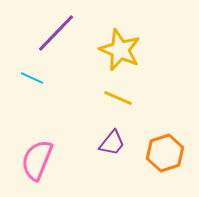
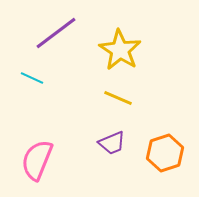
purple line: rotated 9 degrees clockwise
yellow star: rotated 9 degrees clockwise
purple trapezoid: rotated 28 degrees clockwise
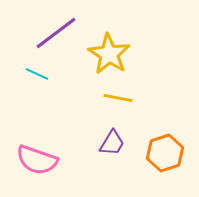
yellow star: moved 11 px left, 4 px down
cyan line: moved 5 px right, 4 px up
yellow line: rotated 12 degrees counterclockwise
purple trapezoid: rotated 36 degrees counterclockwise
pink semicircle: rotated 93 degrees counterclockwise
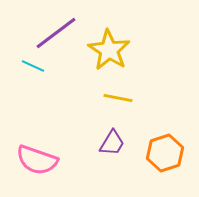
yellow star: moved 4 px up
cyan line: moved 4 px left, 8 px up
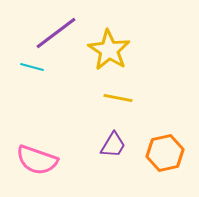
cyan line: moved 1 px left, 1 px down; rotated 10 degrees counterclockwise
purple trapezoid: moved 1 px right, 2 px down
orange hexagon: rotated 6 degrees clockwise
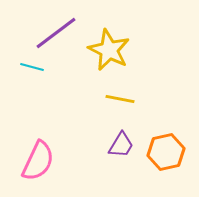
yellow star: rotated 6 degrees counterclockwise
yellow line: moved 2 px right, 1 px down
purple trapezoid: moved 8 px right
orange hexagon: moved 1 px right, 1 px up
pink semicircle: moved 1 px right, 1 px down; rotated 84 degrees counterclockwise
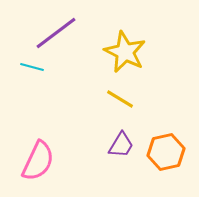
yellow star: moved 16 px right, 2 px down
yellow line: rotated 20 degrees clockwise
